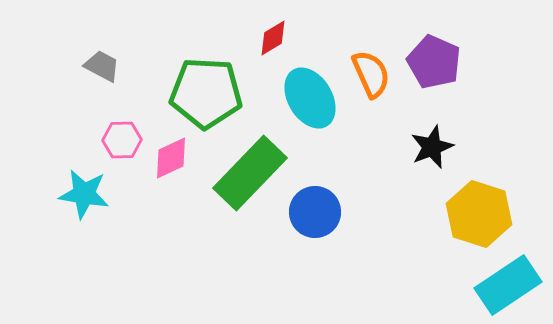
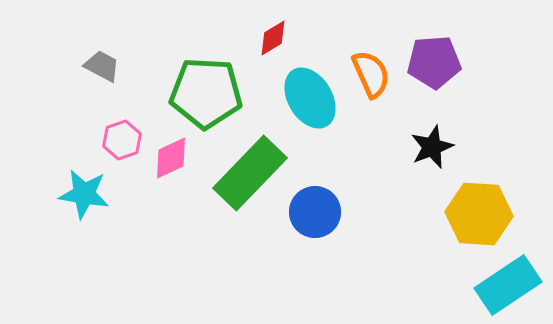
purple pentagon: rotated 28 degrees counterclockwise
pink hexagon: rotated 18 degrees counterclockwise
yellow hexagon: rotated 14 degrees counterclockwise
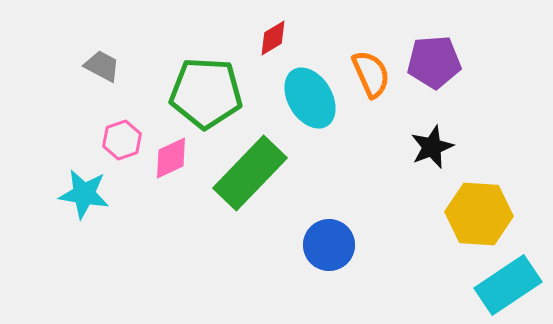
blue circle: moved 14 px right, 33 px down
